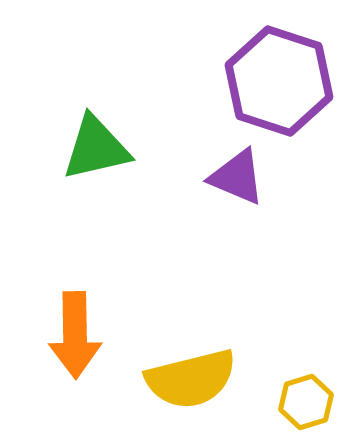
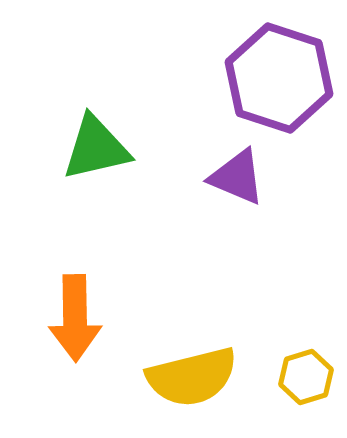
purple hexagon: moved 3 px up
orange arrow: moved 17 px up
yellow semicircle: moved 1 px right, 2 px up
yellow hexagon: moved 25 px up
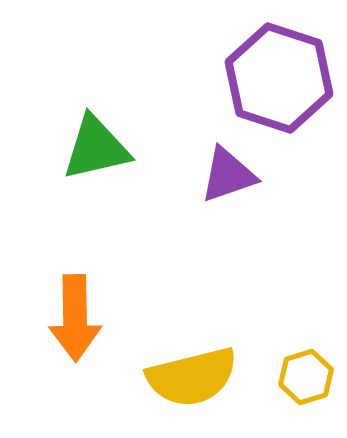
purple triangle: moved 9 px left, 2 px up; rotated 42 degrees counterclockwise
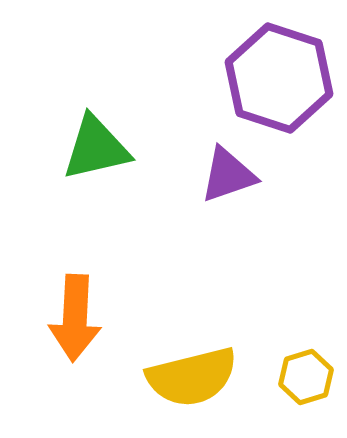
orange arrow: rotated 4 degrees clockwise
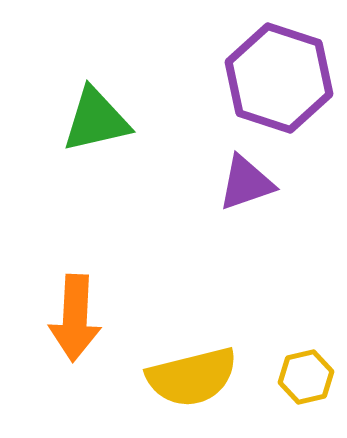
green triangle: moved 28 px up
purple triangle: moved 18 px right, 8 px down
yellow hexagon: rotated 4 degrees clockwise
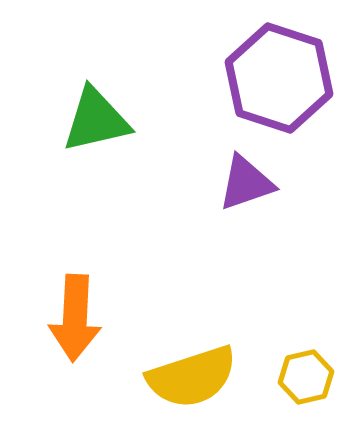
yellow semicircle: rotated 4 degrees counterclockwise
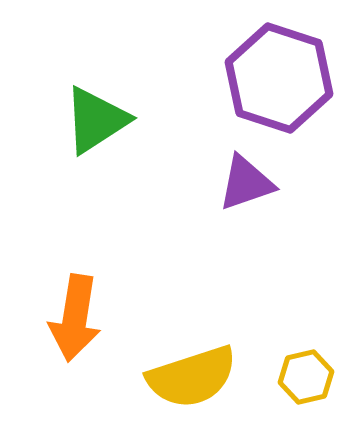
green triangle: rotated 20 degrees counterclockwise
orange arrow: rotated 6 degrees clockwise
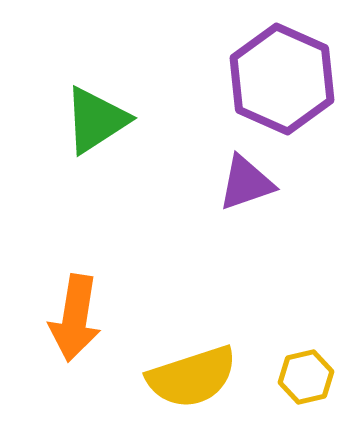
purple hexagon: moved 3 px right, 1 px down; rotated 6 degrees clockwise
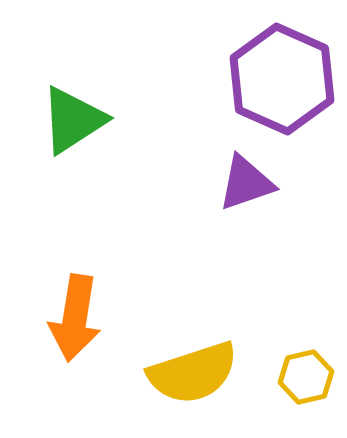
green triangle: moved 23 px left
yellow semicircle: moved 1 px right, 4 px up
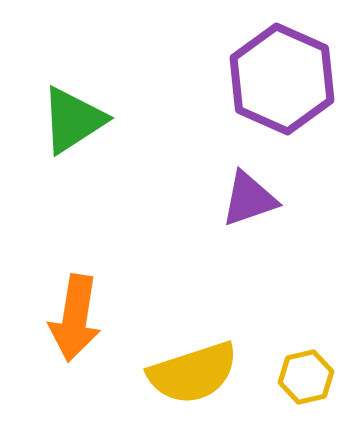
purple triangle: moved 3 px right, 16 px down
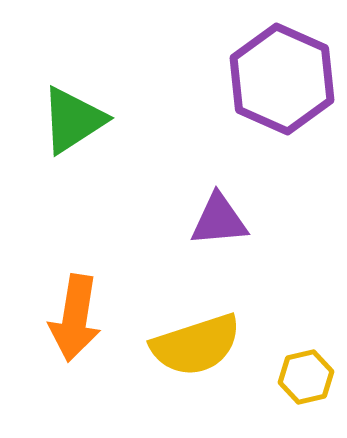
purple triangle: moved 30 px left, 21 px down; rotated 14 degrees clockwise
yellow semicircle: moved 3 px right, 28 px up
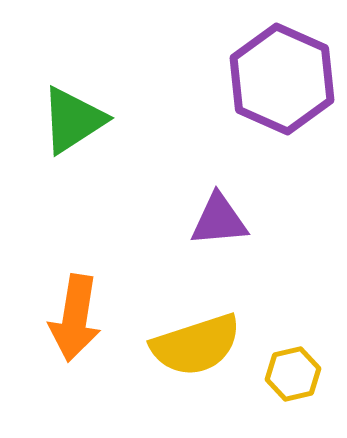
yellow hexagon: moved 13 px left, 3 px up
